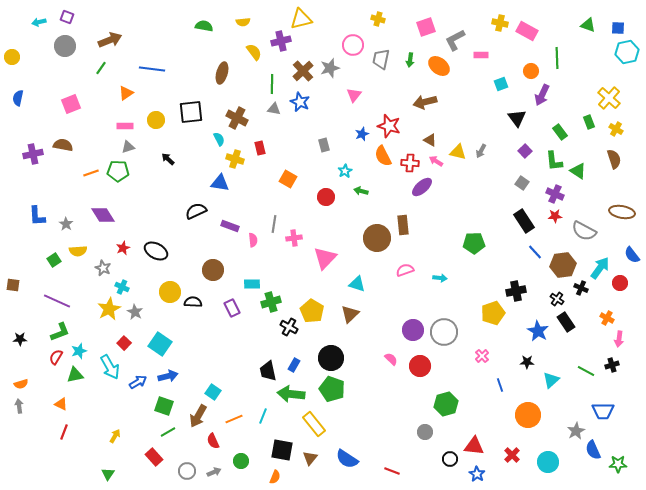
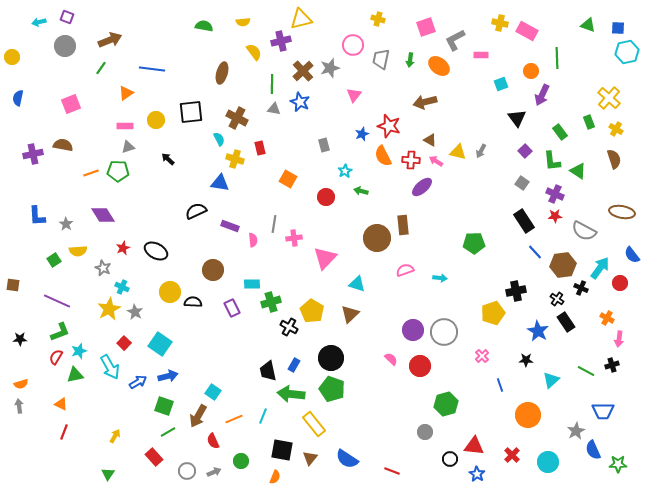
green L-shape at (554, 161): moved 2 px left
red cross at (410, 163): moved 1 px right, 3 px up
black star at (527, 362): moved 1 px left, 2 px up
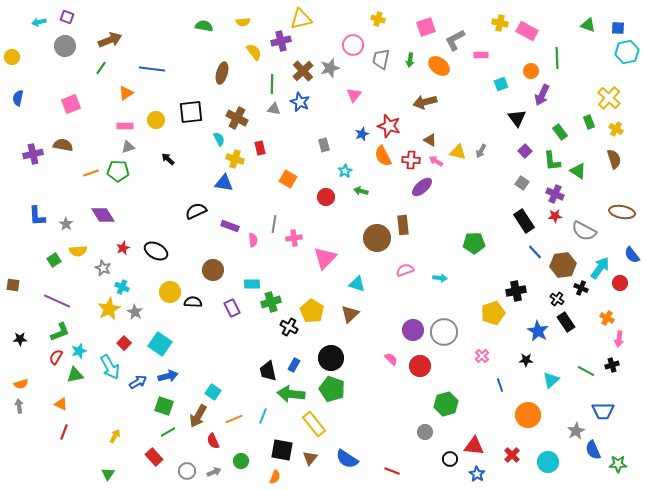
blue triangle at (220, 183): moved 4 px right
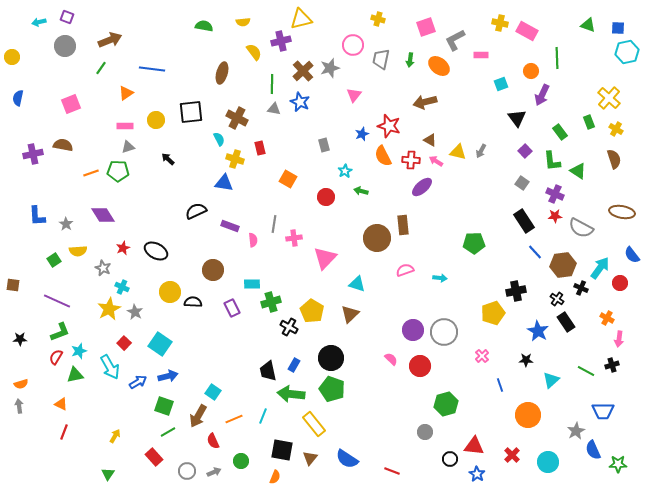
gray semicircle at (584, 231): moved 3 px left, 3 px up
